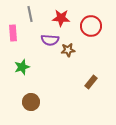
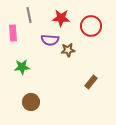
gray line: moved 1 px left, 1 px down
green star: rotated 14 degrees clockwise
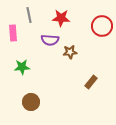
red circle: moved 11 px right
brown star: moved 2 px right, 2 px down
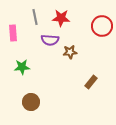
gray line: moved 6 px right, 2 px down
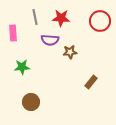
red circle: moved 2 px left, 5 px up
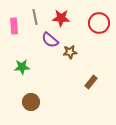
red circle: moved 1 px left, 2 px down
pink rectangle: moved 1 px right, 7 px up
purple semicircle: rotated 36 degrees clockwise
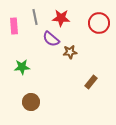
purple semicircle: moved 1 px right, 1 px up
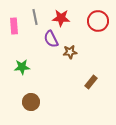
red circle: moved 1 px left, 2 px up
purple semicircle: rotated 24 degrees clockwise
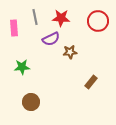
pink rectangle: moved 2 px down
purple semicircle: rotated 90 degrees counterclockwise
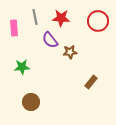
purple semicircle: moved 1 px left, 1 px down; rotated 78 degrees clockwise
